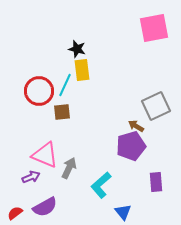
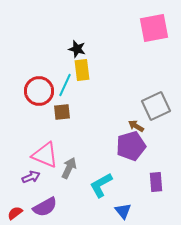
cyan L-shape: rotated 12 degrees clockwise
blue triangle: moved 1 px up
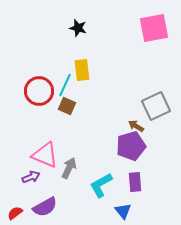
black star: moved 1 px right, 21 px up
brown square: moved 5 px right, 6 px up; rotated 30 degrees clockwise
purple rectangle: moved 21 px left
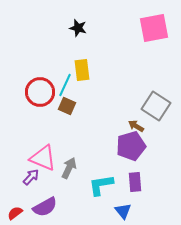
red circle: moved 1 px right, 1 px down
gray square: rotated 32 degrees counterclockwise
pink triangle: moved 2 px left, 3 px down
purple arrow: rotated 24 degrees counterclockwise
cyan L-shape: rotated 20 degrees clockwise
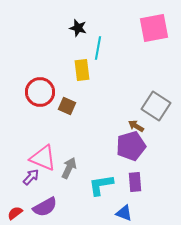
cyan line: moved 33 px right, 37 px up; rotated 15 degrees counterclockwise
blue triangle: moved 1 px right, 2 px down; rotated 30 degrees counterclockwise
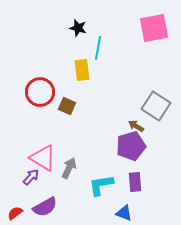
pink triangle: rotated 8 degrees clockwise
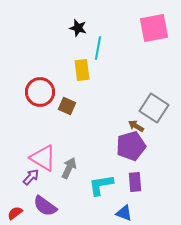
gray square: moved 2 px left, 2 px down
purple semicircle: moved 1 px up; rotated 65 degrees clockwise
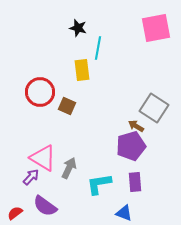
pink square: moved 2 px right
cyan L-shape: moved 2 px left, 1 px up
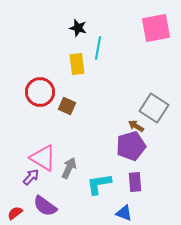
yellow rectangle: moved 5 px left, 6 px up
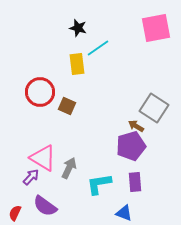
cyan line: rotated 45 degrees clockwise
red semicircle: rotated 28 degrees counterclockwise
